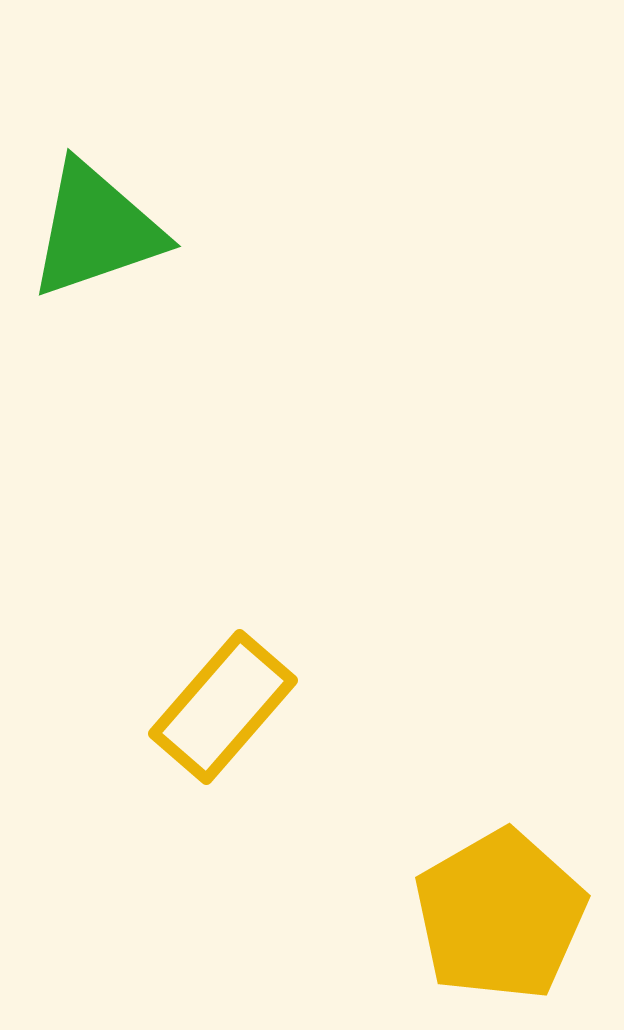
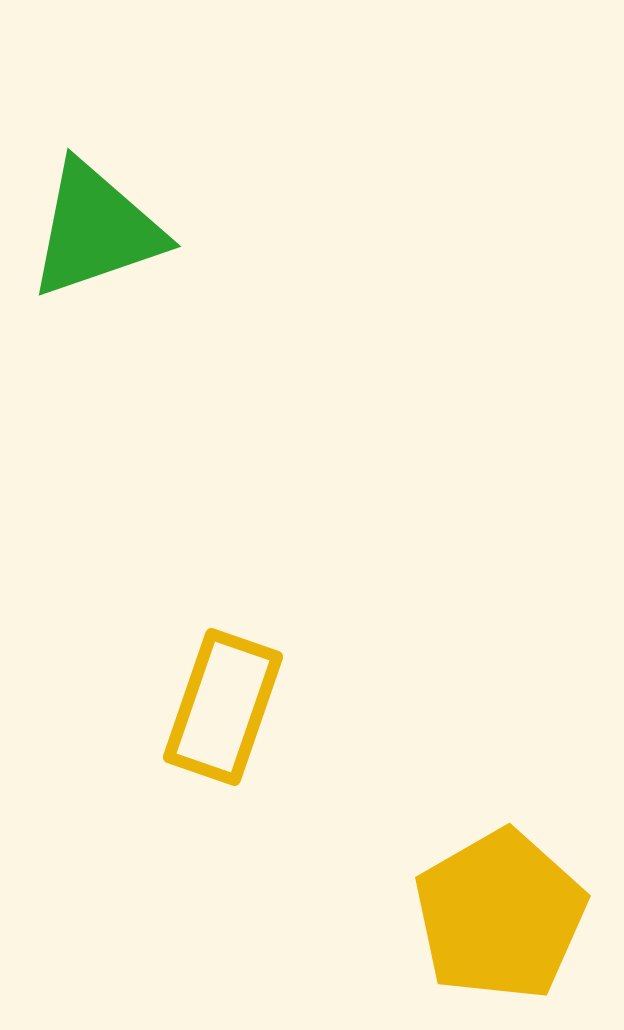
yellow rectangle: rotated 22 degrees counterclockwise
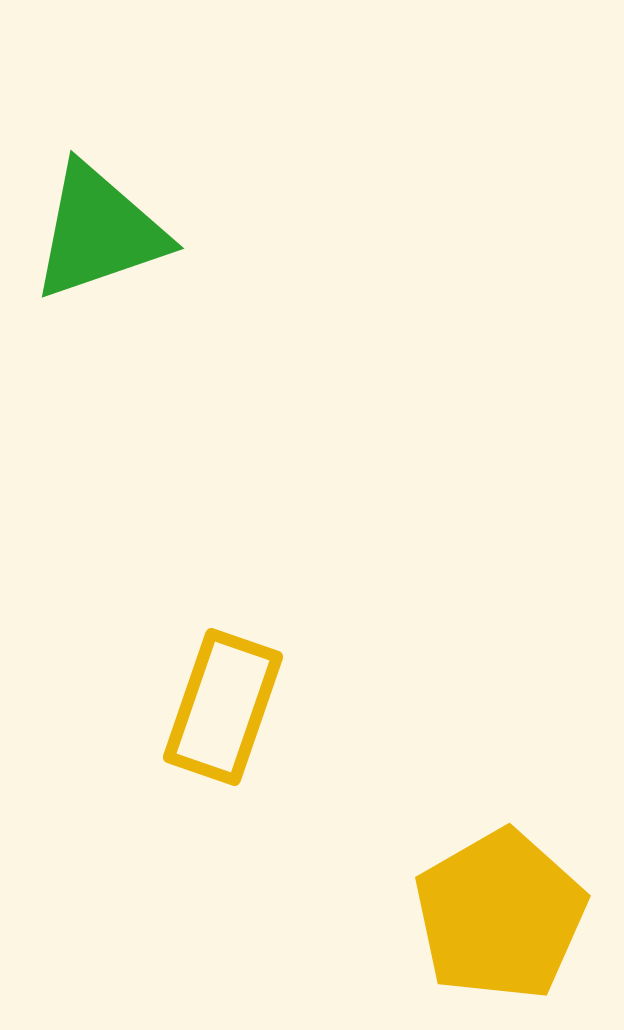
green triangle: moved 3 px right, 2 px down
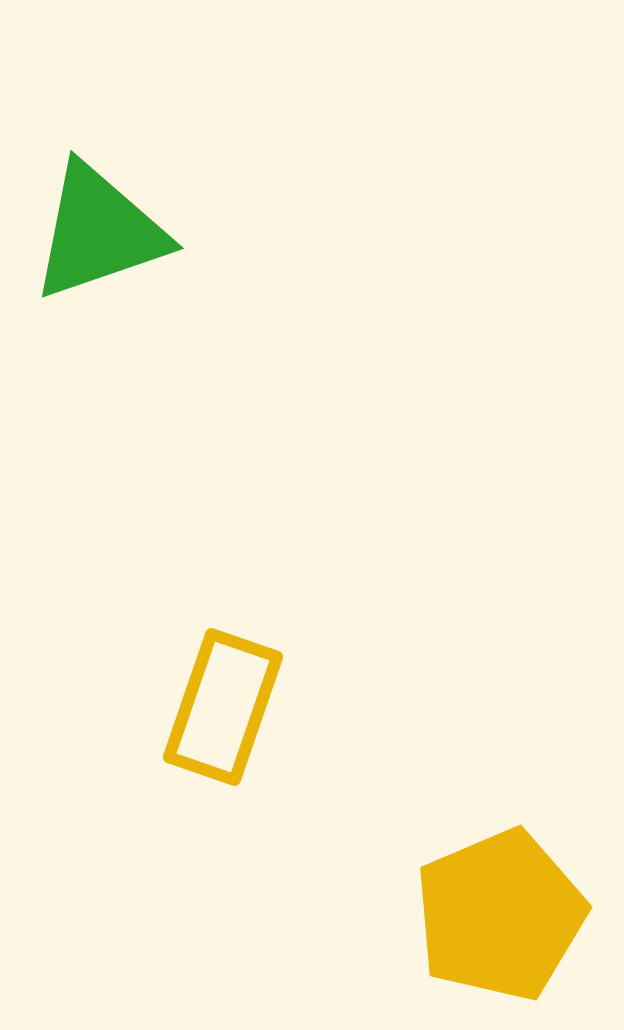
yellow pentagon: rotated 7 degrees clockwise
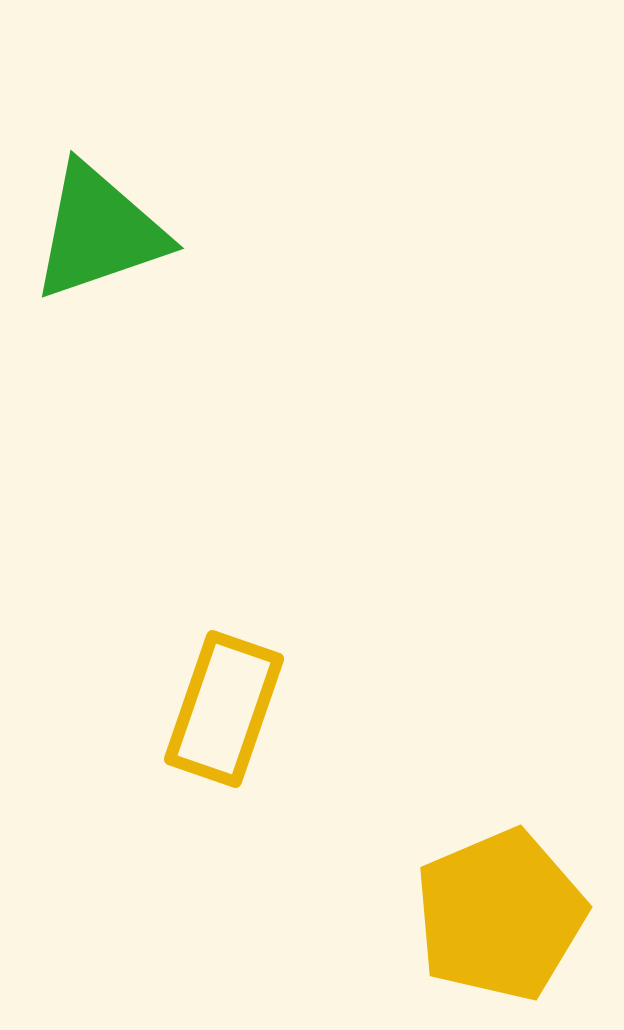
yellow rectangle: moved 1 px right, 2 px down
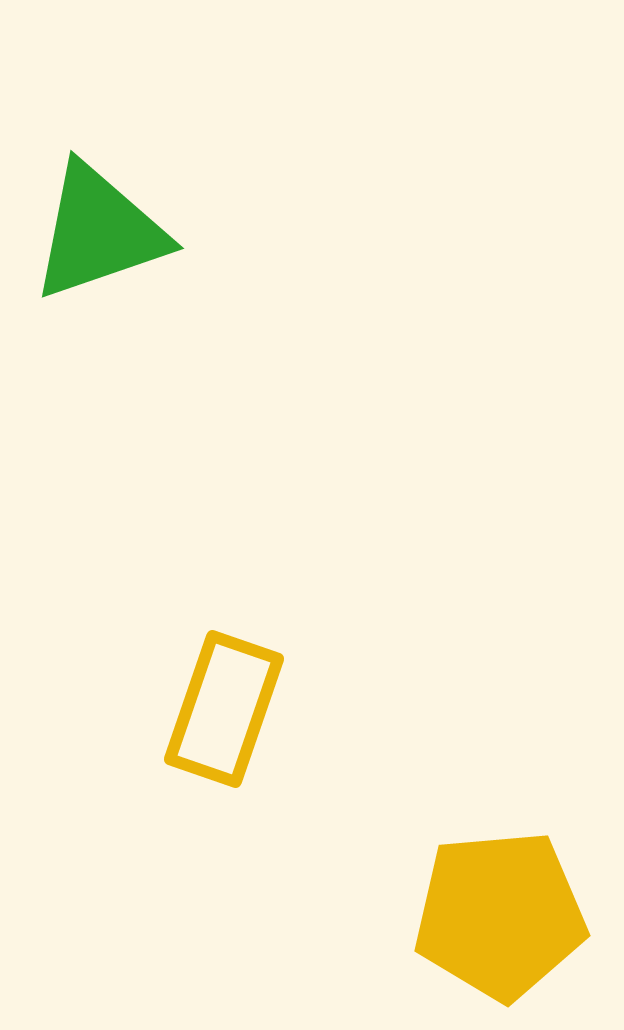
yellow pentagon: rotated 18 degrees clockwise
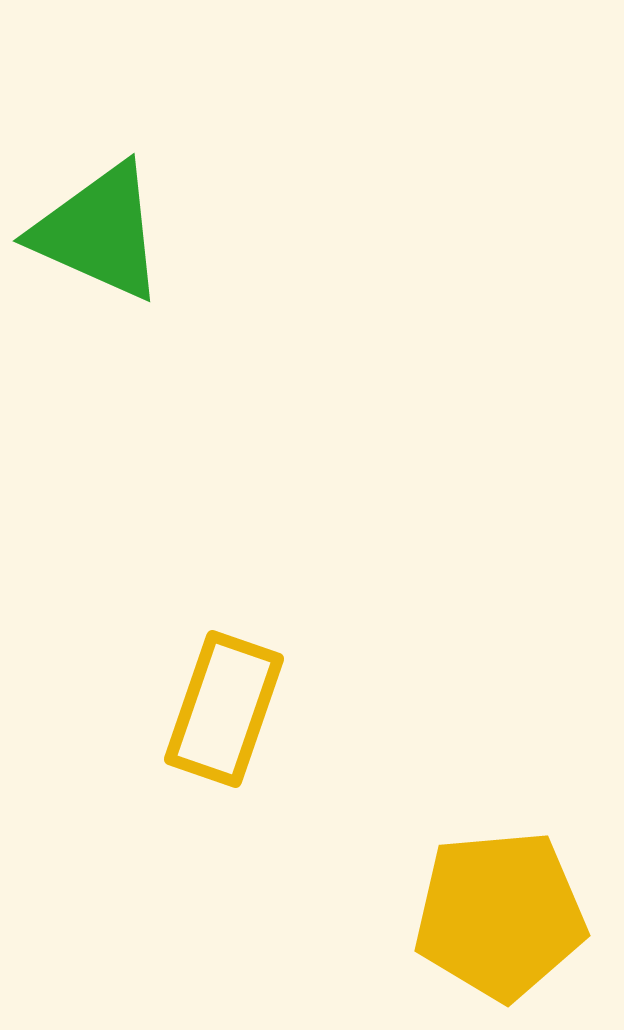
green triangle: rotated 43 degrees clockwise
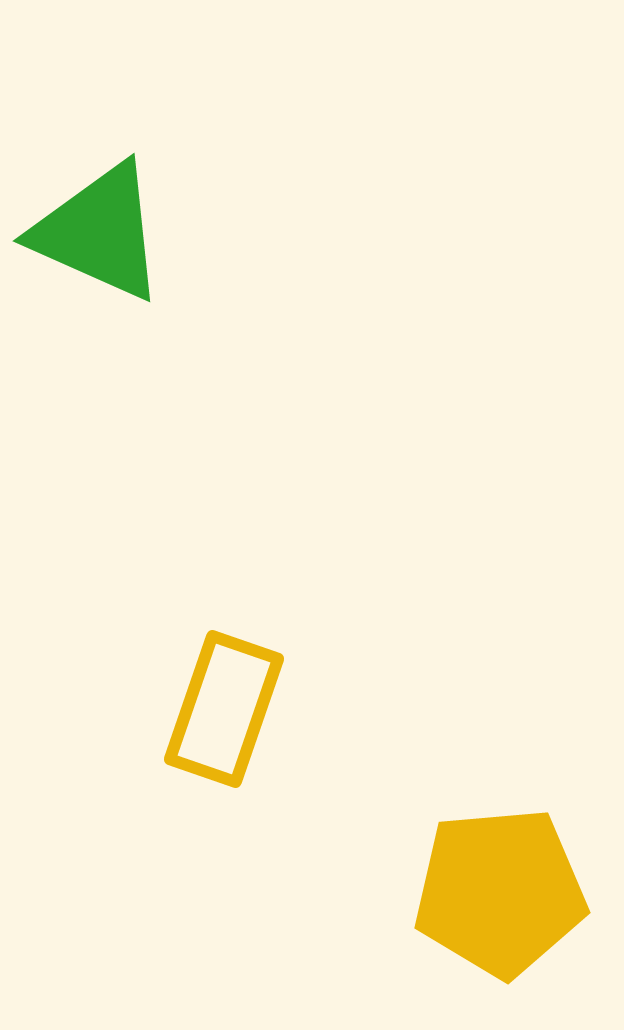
yellow pentagon: moved 23 px up
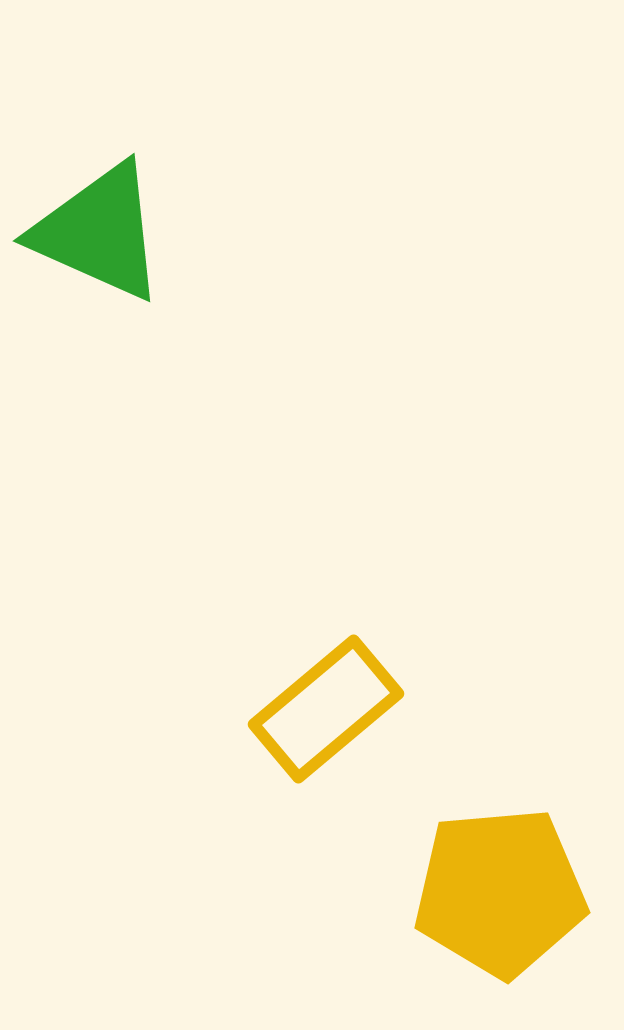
yellow rectangle: moved 102 px right; rotated 31 degrees clockwise
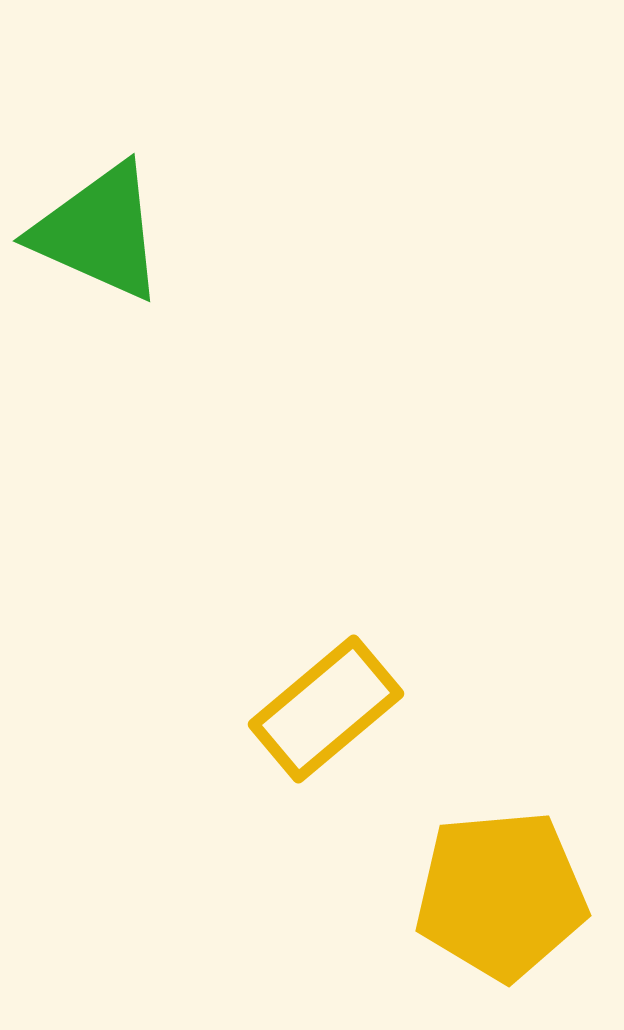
yellow pentagon: moved 1 px right, 3 px down
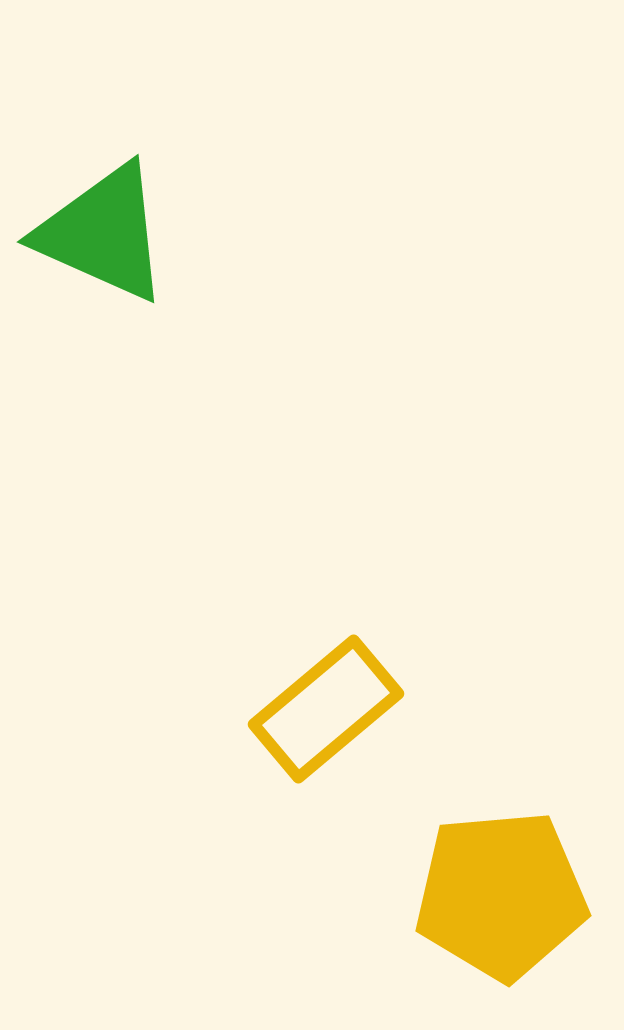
green triangle: moved 4 px right, 1 px down
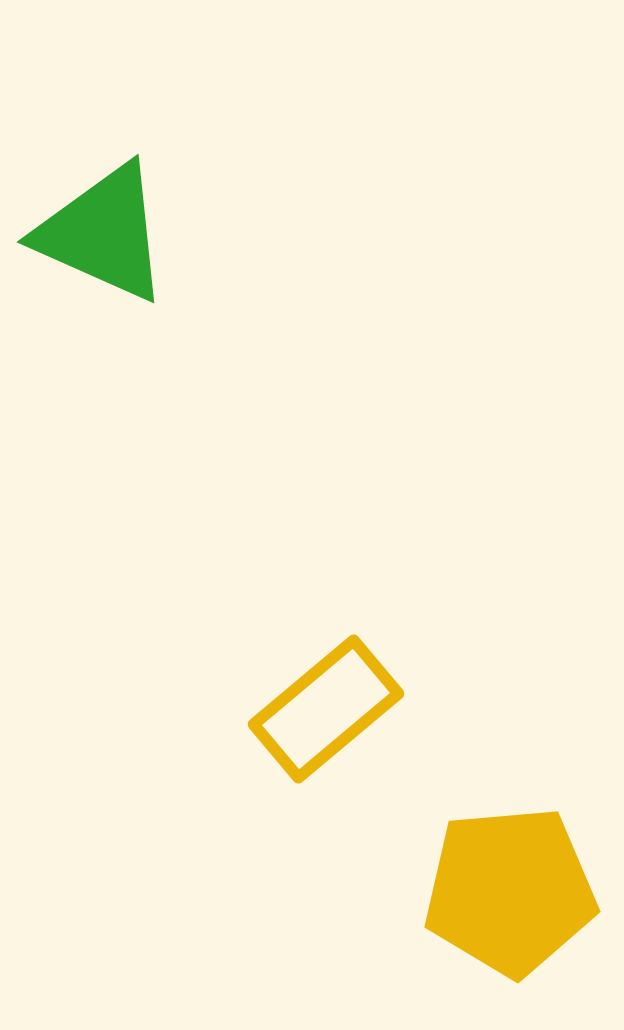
yellow pentagon: moved 9 px right, 4 px up
